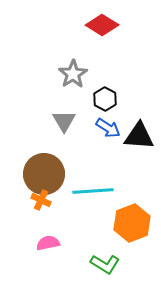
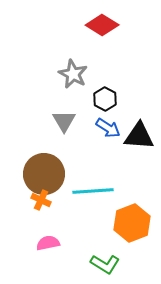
gray star: rotated 12 degrees counterclockwise
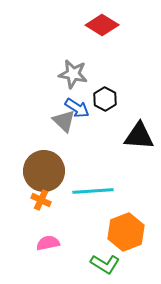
gray star: rotated 16 degrees counterclockwise
gray triangle: rotated 15 degrees counterclockwise
blue arrow: moved 31 px left, 20 px up
brown circle: moved 3 px up
orange hexagon: moved 6 px left, 9 px down
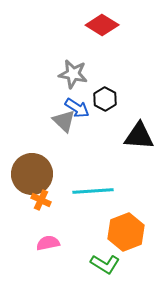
brown circle: moved 12 px left, 3 px down
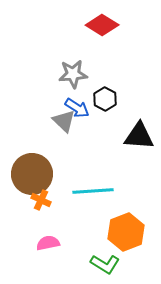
gray star: rotated 16 degrees counterclockwise
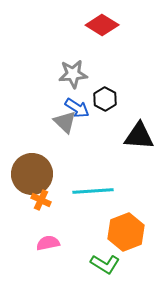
gray triangle: moved 1 px right, 1 px down
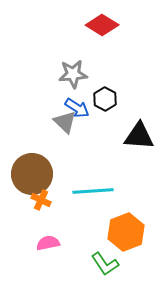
green L-shape: rotated 24 degrees clockwise
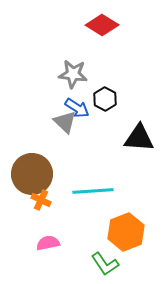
gray star: rotated 12 degrees clockwise
black triangle: moved 2 px down
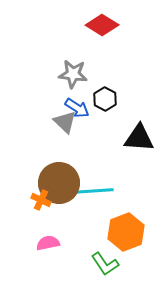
brown circle: moved 27 px right, 9 px down
